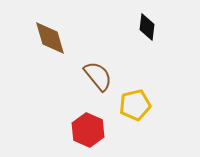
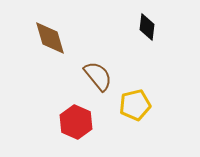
red hexagon: moved 12 px left, 8 px up
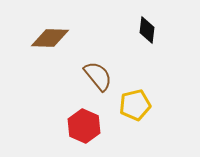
black diamond: moved 3 px down
brown diamond: rotated 72 degrees counterclockwise
red hexagon: moved 8 px right, 4 px down
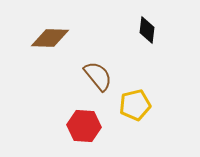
red hexagon: rotated 20 degrees counterclockwise
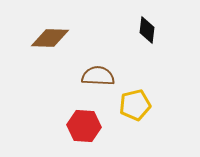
brown semicircle: rotated 48 degrees counterclockwise
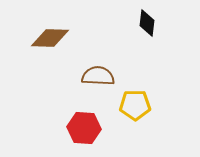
black diamond: moved 7 px up
yellow pentagon: rotated 12 degrees clockwise
red hexagon: moved 2 px down
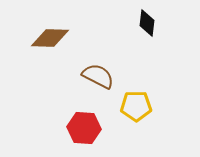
brown semicircle: rotated 24 degrees clockwise
yellow pentagon: moved 1 px right, 1 px down
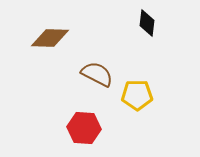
brown semicircle: moved 1 px left, 2 px up
yellow pentagon: moved 1 px right, 11 px up
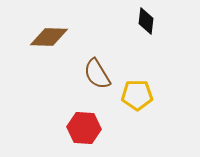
black diamond: moved 1 px left, 2 px up
brown diamond: moved 1 px left, 1 px up
brown semicircle: rotated 148 degrees counterclockwise
